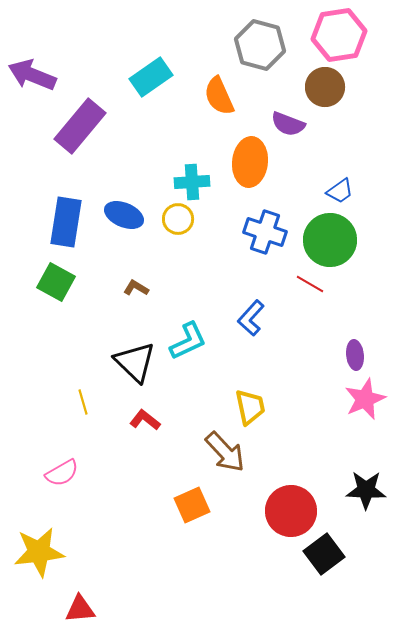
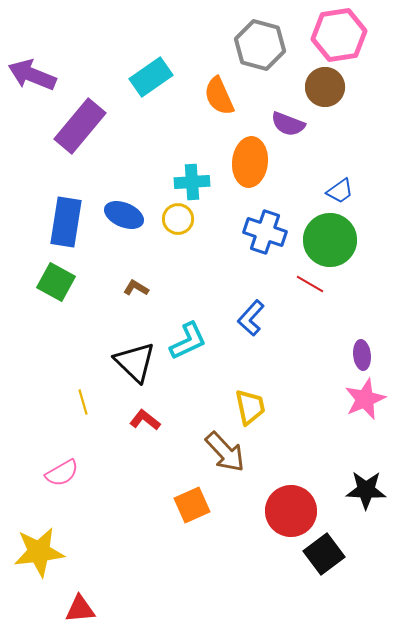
purple ellipse: moved 7 px right
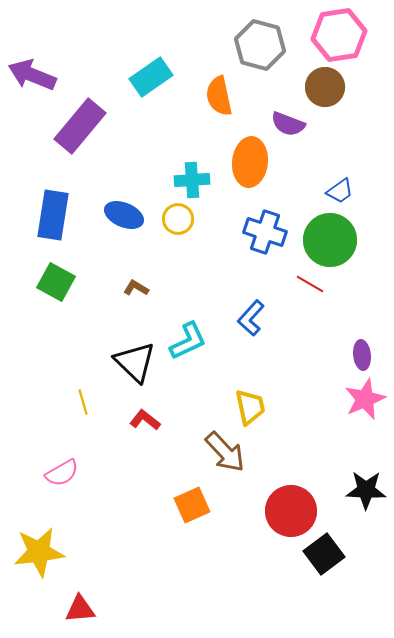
orange semicircle: rotated 12 degrees clockwise
cyan cross: moved 2 px up
blue rectangle: moved 13 px left, 7 px up
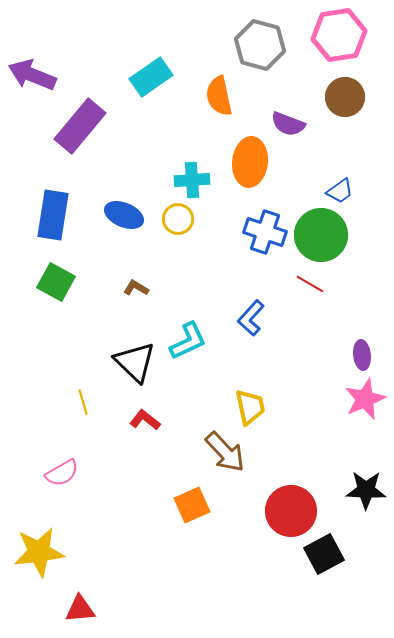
brown circle: moved 20 px right, 10 px down
green circle: moved 9 px left, 5 px up
black square: rotated 9 degrees clockwise
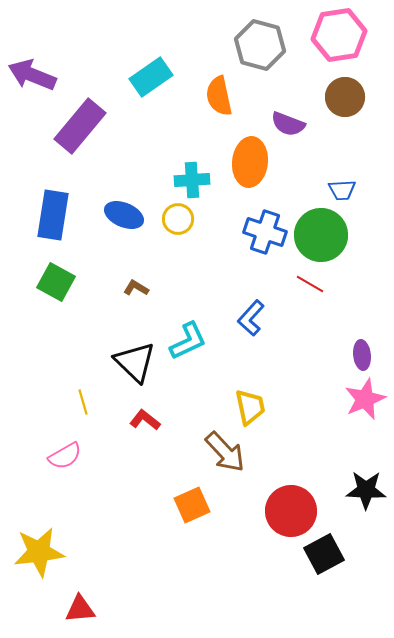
blue trapezoid: moved 2 px right, 1 px up; rotated 32 degrees clockwise
pink semicircle: moved 3 px right, 17 px up
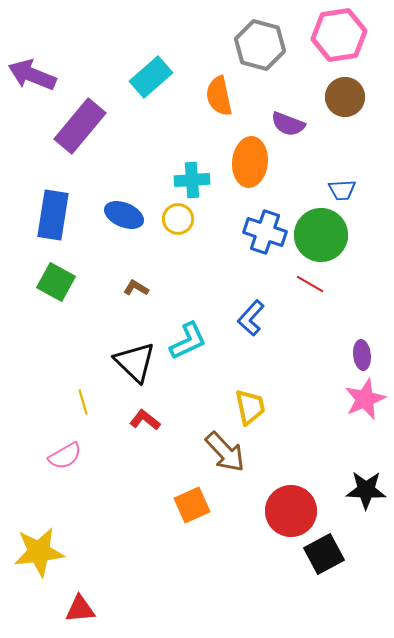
cyan rectangle: rotated 6 degrees counterclockwise
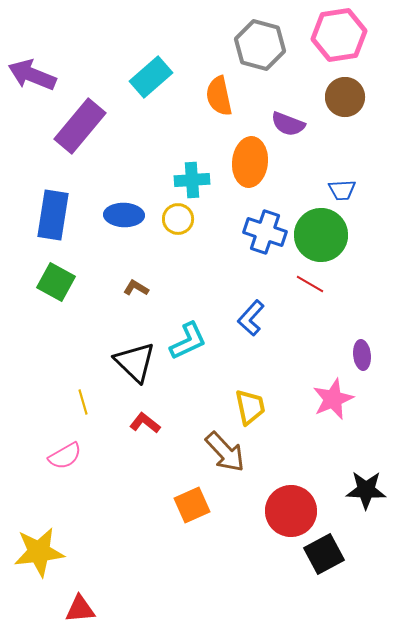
blue ellipse: rotated 21 degrees counterclockwise
pink star: moved 32 px left
red L-shape: moved 3 px down
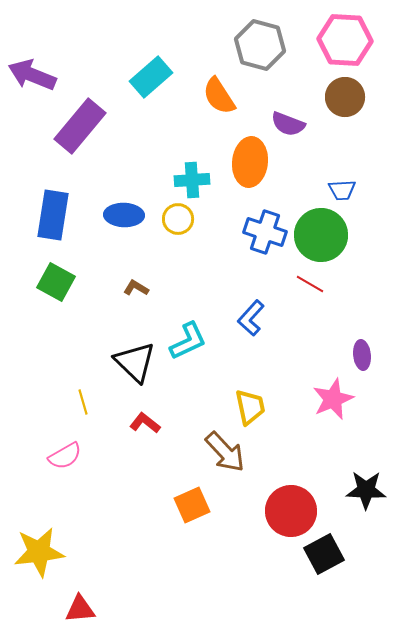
pink hexagon: moved 6 px right, 5 px down; rotated 12 degrees clockwise
orange semicircle: rotated 21 degrees counterclockwise
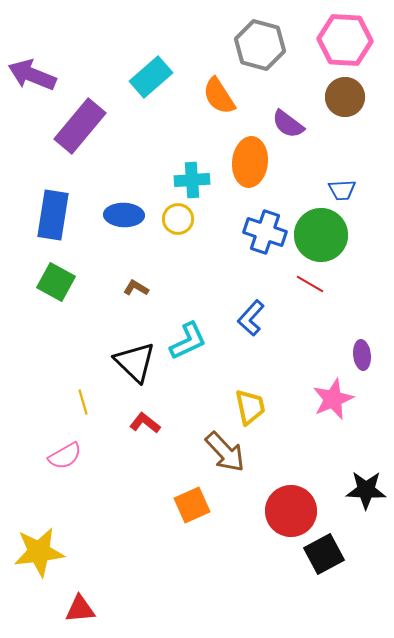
purple semicircle: rotated 16 degrees clockwise
